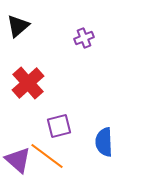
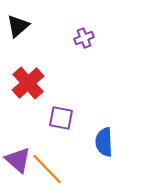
purple square: moved 2 px right, 8 px up; rotated 25 degrees clockwise
orange line: moved 13 px down; rotated 9 degrees clockwise
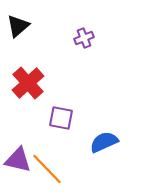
blue semicircle: rotated 68 degrees clockwise
purple triangle: rotated 28 degrees counterclockwise
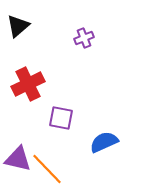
red cross: moved 1 px down; rotated 16 degrees clockwise
purple triangle: moved 1 px up
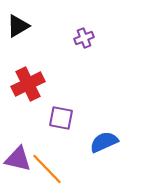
black triangle: rotated 10 degrees clockwise
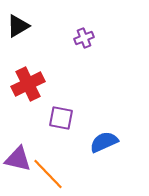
orange line: moved 1 px right, 5 px down
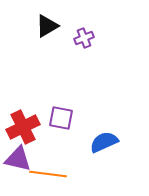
black triangle: moved 29 px right
red cross: moved 5 px left, 43 px down
orange line: rotated 39 degrees counterclockwise
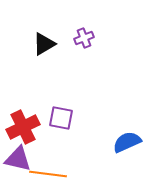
black triangle: moved 3 px left, 18 px down
blue semicircle: moved 23 px right
